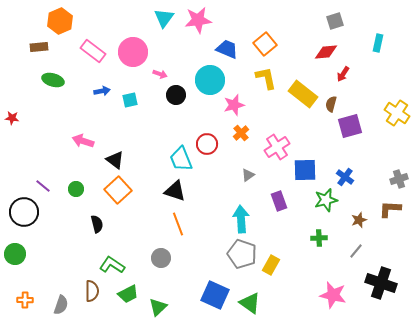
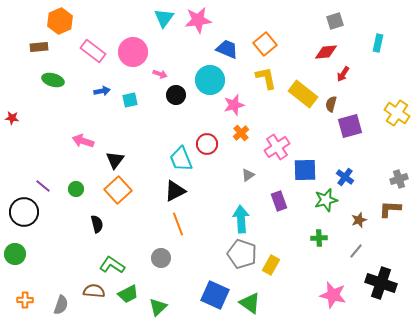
black triangle at (115, 160): rotated 30 degrees clockwise
black triangle at (175, 191): rotated 45 degrees counterclockwise
brown semicircle at (92, 291): moved 2 px right; rotated 85 degrees counterclockwise
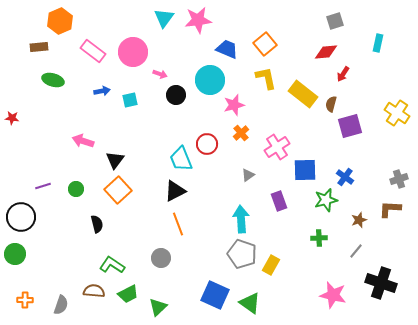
purple line at (43, 186): rotated 56 degrees counterclockwise
black circle at (24, 212): moved 3 px left, 5 px down
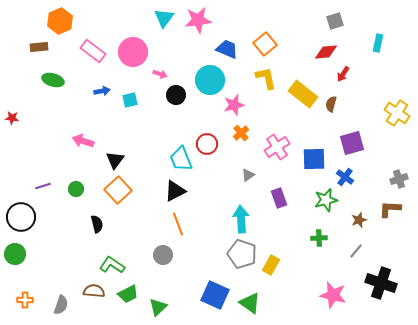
purple square at (350, 126): moved 2 px right, 17 px down
blue square at (305, 170): moved 9 px right, 11 px up
purple rectangle at (279, 201): moved 3 px up
gray circle at (161, 258): moved 2 px right, 3 px up
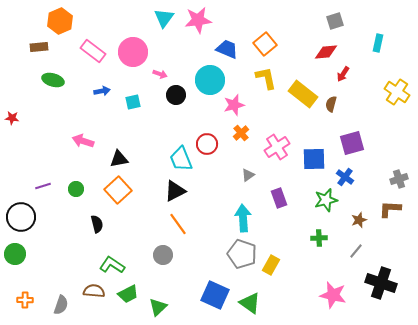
cyan square at (130, 100): moved 3 px right, 2 px down
yellow cross at (397, 113): moved 21 px up
black triangle at (115, 160): moved 4 px right, 1 px up; rotated 42 degrees clockwise
cyan arrow at (241, 219): moved 2 px right, 1 px up
orange line at (178, 224): rotated 15 degrees counterclockwise
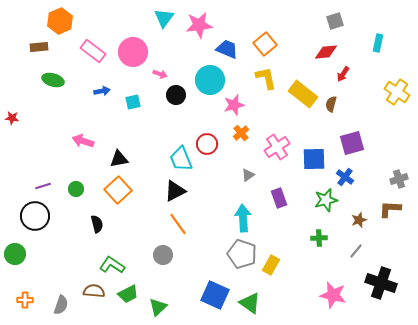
pink star at (198, 20): moved 1 px right, 5 px down
black circle at (21, 217): moved 14 px right, 1 px up
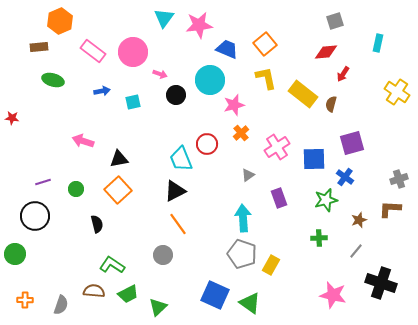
purple line at (43, 186): moved 4 px up
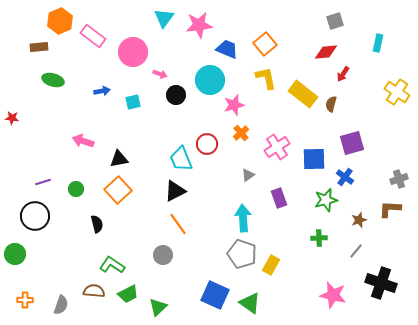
pink rectangle at (93, 51): moved 15 px up
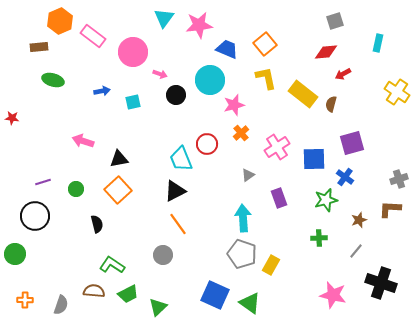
red arrow at (343, 74): rotated 28 degrees clockwise
